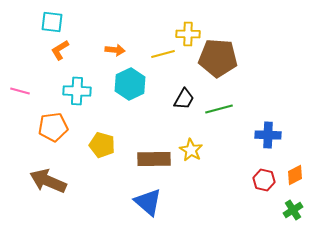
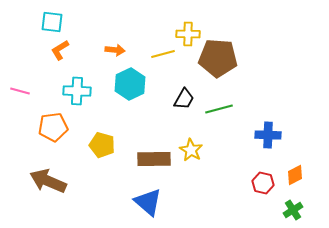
red hexagon: moved 1 px left, 3 px down
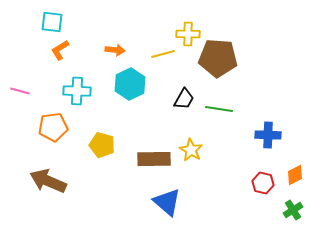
green line: rotated 24 degrees clockwise
blue triangle: moved 19 px right
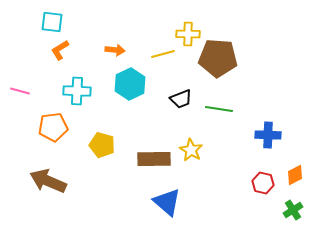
black trapezoid: moved 3 px left; rotated 40 degrees clockwise
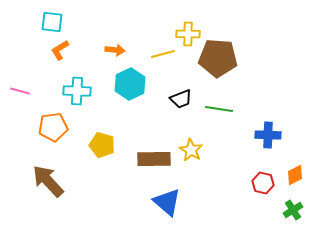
brown arrow: rotated 24 degrees clockwise
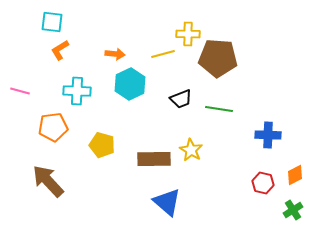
orange arrow: moved 4 px down
